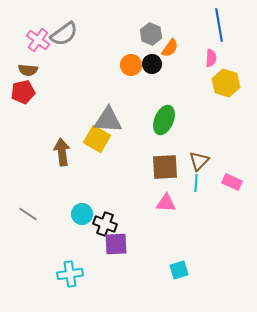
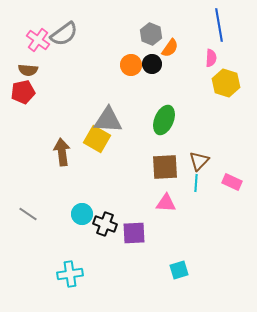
purple square: moved 18 px right, 11 px up
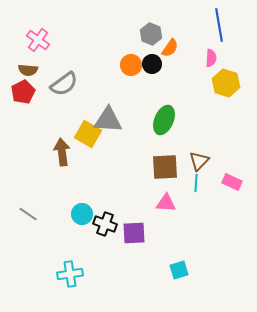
gray semicircle: moved 50 px down
red pentagon: rotated 15 degrees counterclockwise
yellow square: moved 9 px left, 5 px up
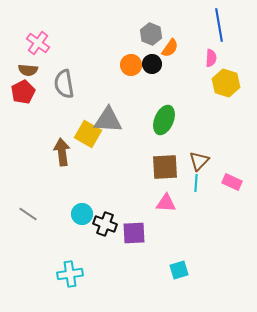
pink cross: moved 3 px down
gray semicircle: rotated 116 degrees clockwise
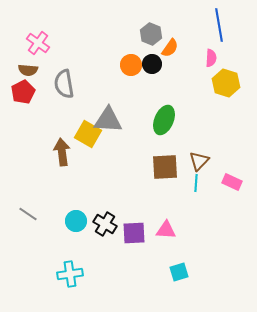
pink triangle: moved 27 px down
cyan circle: moved 6 px left, 7 px down
black cross: rotated 10 degrees clockwise
cyan square: moved 2 px down
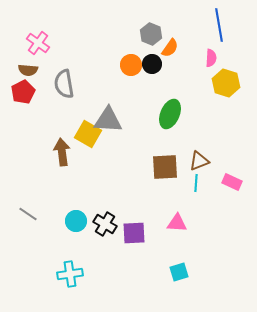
green ellipse: moved 6 px right, 6 px up
brown triangle: rotated 25 degrees clockwise
pink triangle: moved 11 px right, 7 px up
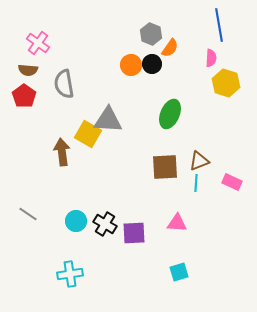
red pentagon: moved 1 px right, 4 px down; rotated 10 degrees counterclockwise
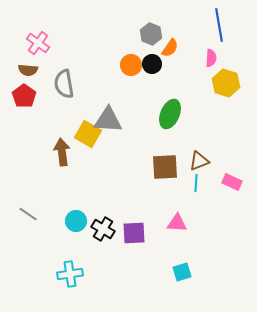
black cross: moved 2 px left, 5 px down
cyan square: moved 3 px right
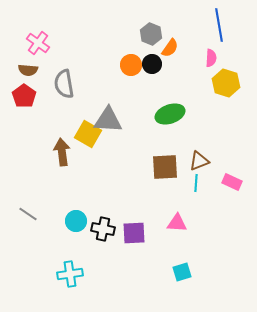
green ellipse: rotated 48 degrees clockwise
black cross: rotated 20 degrees counterclockwise
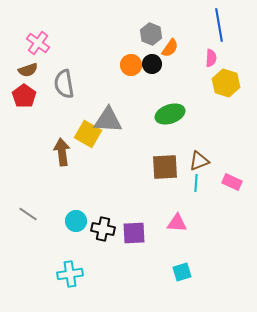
brown semicircle: rotated 24 degrees counterclockwise
